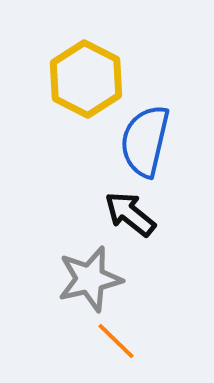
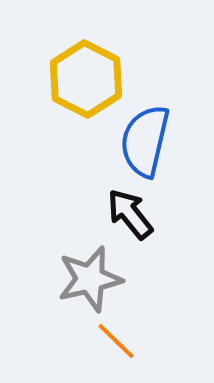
black arrow: rotated 12 degrees clockwise
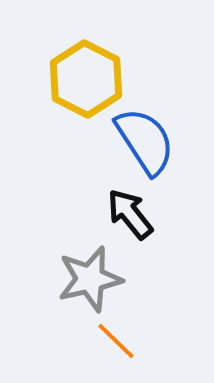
blue semicircle: rotated 134 degrees clockwise
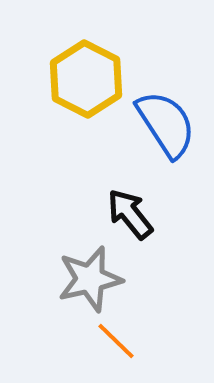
blue semicircle: moved 21 px right, 17 px up
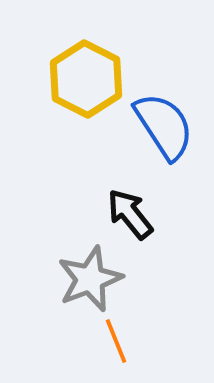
blue semicircle: moved 2 px left, 2 px down
gray star: rotated 8 degrees counterclockwise
orange line: rotated 24 degrees clockwise
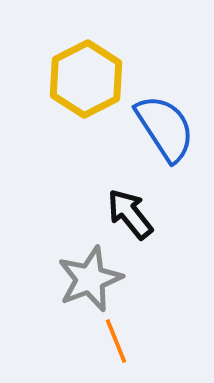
yellow hexagon: rotated 6 degrees clockwise
blue semicircle: moved 1 px right, 2 px down
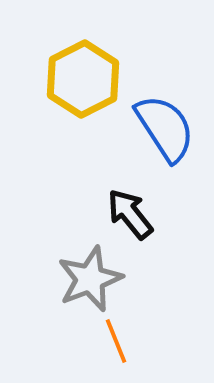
yellow hexagon: moved 3 px left
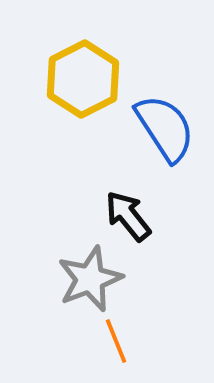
black arrow: moved 2 px left, 2 px down
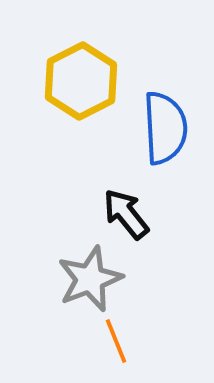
yellow hexagon: moved 2 px left, 2 px down
blue semicircle: rotated 30 degrees clockwise
black arrow: moved 2 px left, 2 px up
